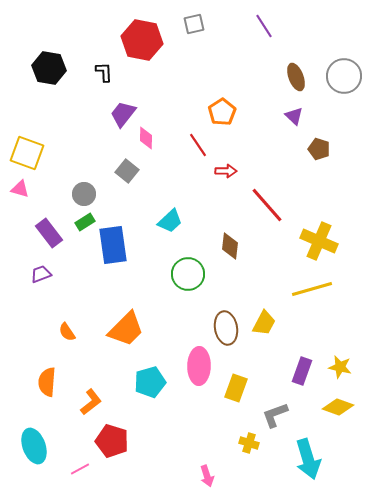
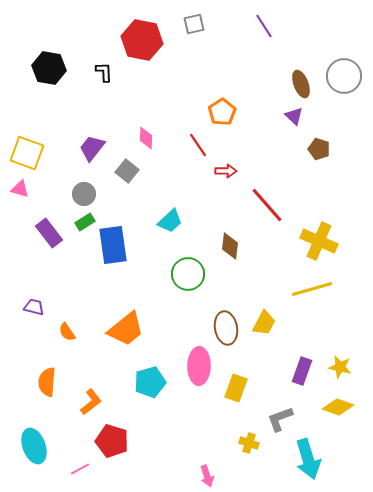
brown ellipse at (296, 77): moved 5 px right, 7 px down
purple trapezoid at (123, 114): moved 31 px left, 34 px down
purple trapezoid at (41, 274): moved 7 px left, 33 px down; rotated 35 degrees clockwise
orange trapezoid at (126, 329): rotated 6 degrees clockwise
gray L-shape at (275, 415): moved 5 px right, 4 px down
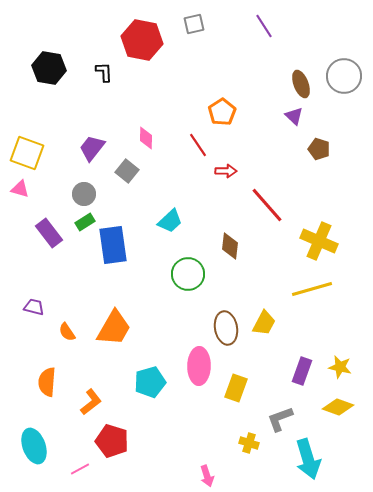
orange trapezoid at (126, 329): moved 12 px left, 1 px up; rotated 21 degrees counterclockwise
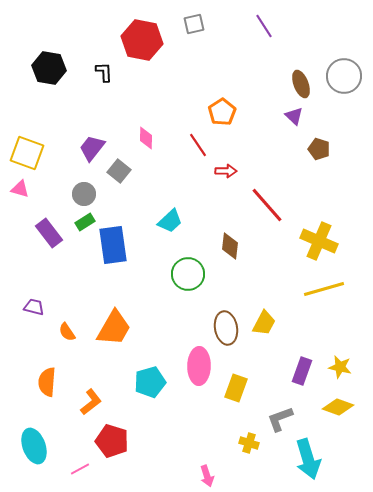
gray square at (127, 171): moved 8 px left
yellow line at (312, 289): moved 12 px right
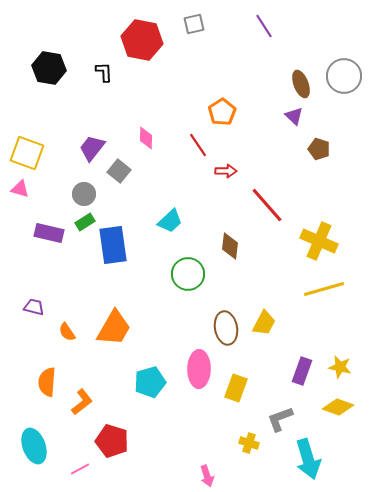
purple rectangle at (49, 233): rotated 40 degrees counterclockwise
pink ellipse at (199, 366): moved 3 px down
orange L-shape at (91, 402): moved 9 px left
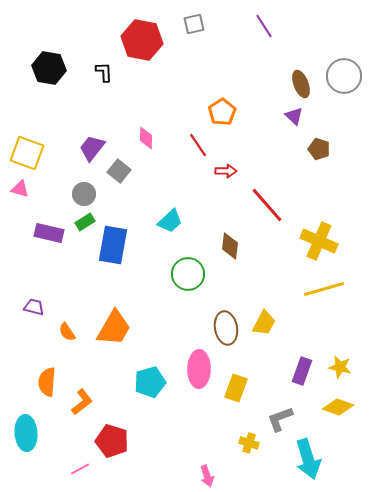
blue rectangle at (113, 245): rotated 18 degrees clockwise
cyan ellipse at (34, 446): moved 8 px left, 13 px up; rotated 16 degrees clockwise
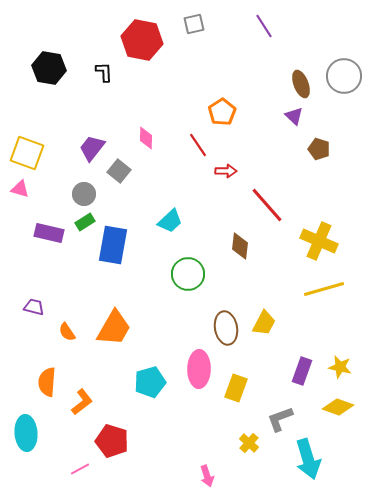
brown diamond at (230, 246): moved 10 px right
yellow cross at (249, 443): rotated 24 degrees clockwise
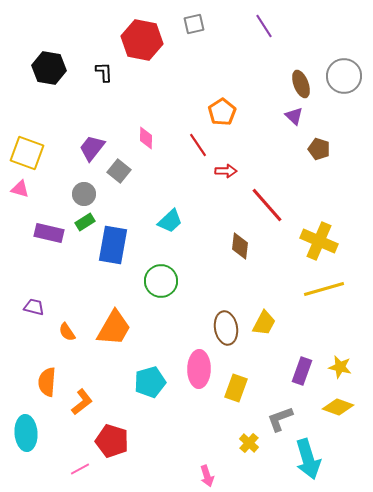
green circle at (188, 274): moved 27 px left, 7 px down
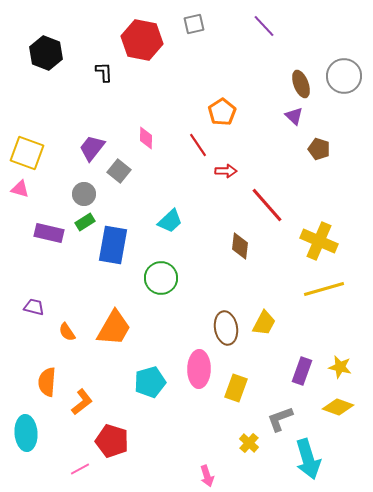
purple line at (264, 26): rotated 10 degrees counterclockwise
black hexagon at (49, 68): moved 3 px left, 15 px up; rotated 12 degrees clockwise
green circle at (161, 281): moved 3 px up
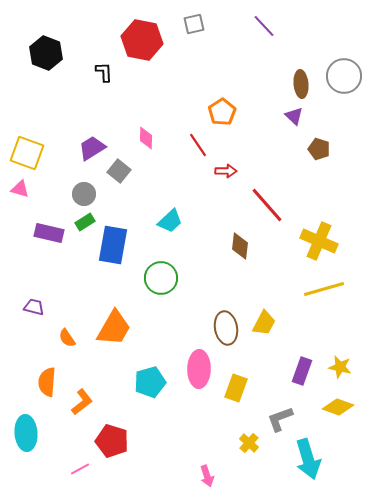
brown ellipse at (301, 84): rotated 16 degrees clockwise
purple trapezoid at (92, 148): rotated 20 degrees clockwise
orange semicircle at (67, 332): moved 6 px down
